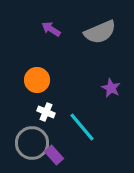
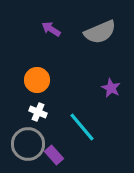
white cross: moved 8 px left
gray circle: moved 4 px left, 1 px down
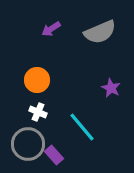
purple arrow: rotated 66 degrees counterclockwise
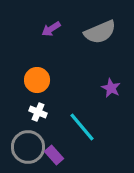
gray circle: moved 3 px down
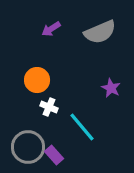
white cross: moved 11 px right, 5 px up
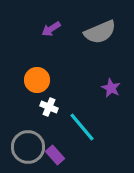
purple rectangle: moved 1 px right
